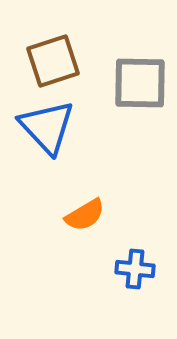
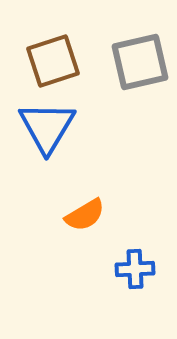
gray square: moved 21 px up; rotated 14 degrees counterclockwise
blue triangle: rotated 14 degrees clockwise
blue cross: rotated 9 degrees counterclockwise
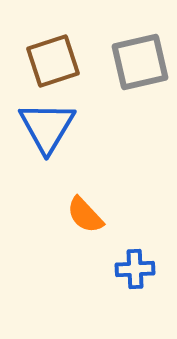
orange semicircle: rotated 78 degrees clockwise
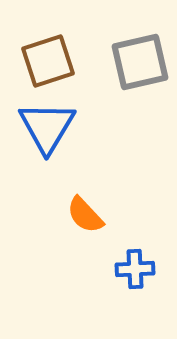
brown square: moved 5 px left
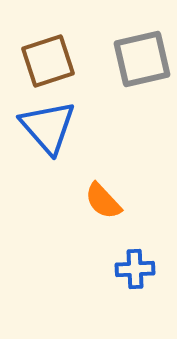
gray square: moved 2 px right, 3 px up
blue triangle: moved 1 px right; rotated 12 degrees counterclockwise
orange semicircle: moved 18 px right, 14 px up
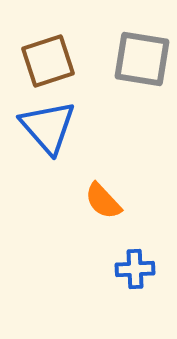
gray square: rotated 22 degrees clockwise
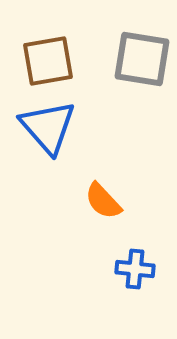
brown square: rotated 8 degrees clockwise
blue cross: rotated 9 degrees clockwise
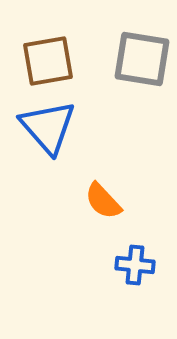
blue cross: moved 4 px up
